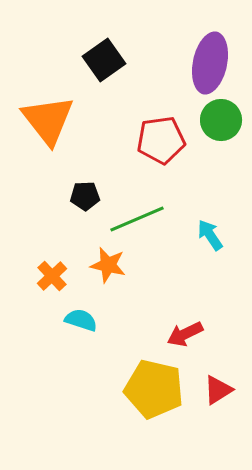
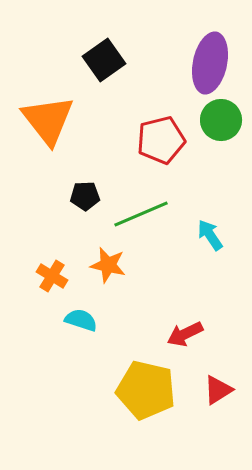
red pentagon: rotated 6 degrees counterclockwise
green line: moved 4 px right, 5 px up
orange cross: rotated 16 degrees counterclockwise
yellow pentagon: moved 8 px left, 1 px down
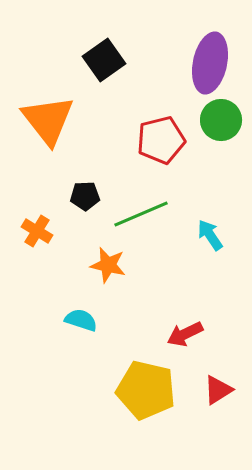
orange cross: moved 15 px left, 45 px up
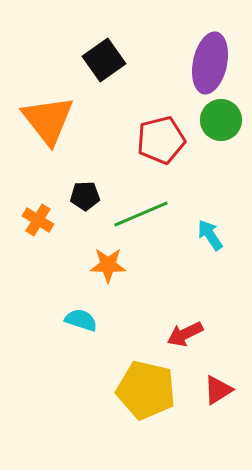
orange cross: moved 1 px right, 11 px up
orange star: rotated 12 degrees counterclockwise
